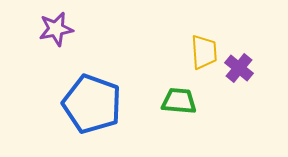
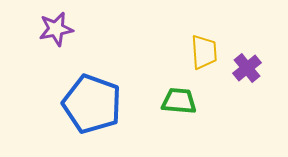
purple cross: moved 8 px right; rotated 12 degrees clockwise
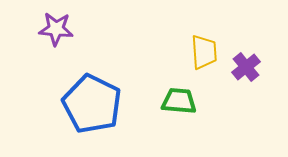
purple star: rotated 16 degrees clockwise
purple cross: moved 1 px left, 1 px up
blue pentagon: rotated 6 degrees clockwise
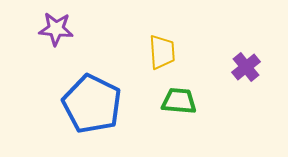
yellow trapezoid: moved 42 px left
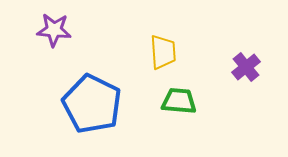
purple star: moved 2 px left, 1 px down
yellow trapezoid: moved 1 px right
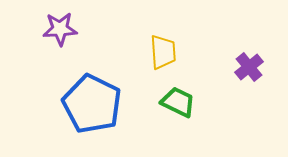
purple star: moved 6 px right, 1 px up; rotated 8 degrees counterclockwise
purple cross: moved 3 px right
green trapezoid: moved 1 px left, 1 px down; rotated 21 degrees clockwise
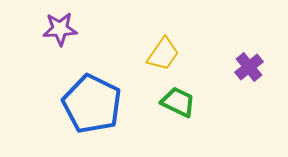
yellow trapezoid: moved 2 px down; rotated 39 degrees clockwise
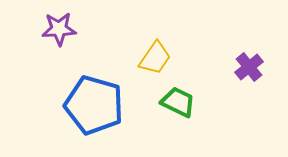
purple star: moved 1 px left
yellow trapezoid: moved 8 px left, 4 px down
blue pentagon: moved 2 px right, 1 px down; rotated 10 degrees counterclockwise
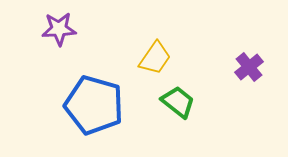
green trapezoid: rotated 12 degrees clockwise
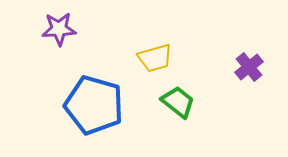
yellow trapezoid: rotated 39 degrees clockwise
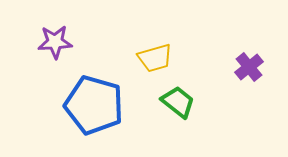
purple star: moved 4 px left, 13 px down
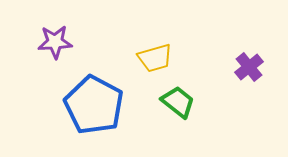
blue pentagon: rotated 12 degrees clockwise
